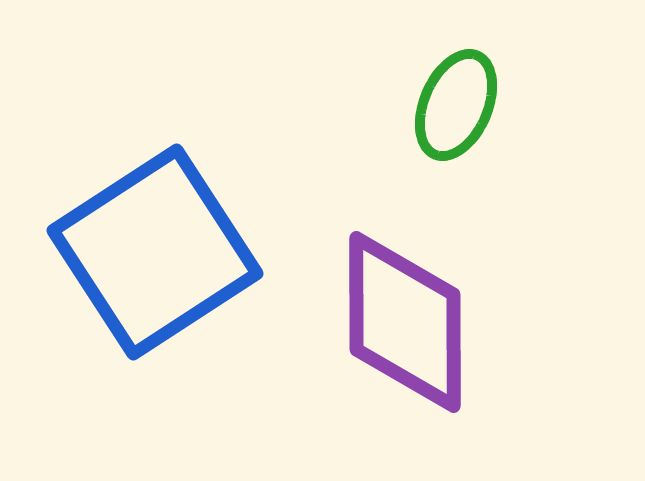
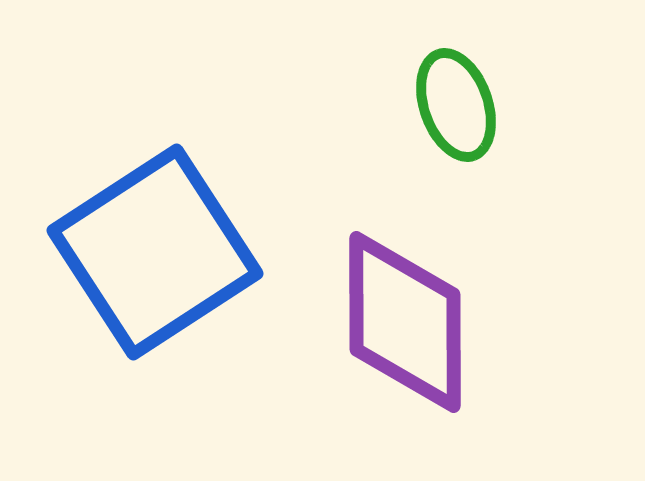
green ellipse: rotated 42 degrees counterclockwise
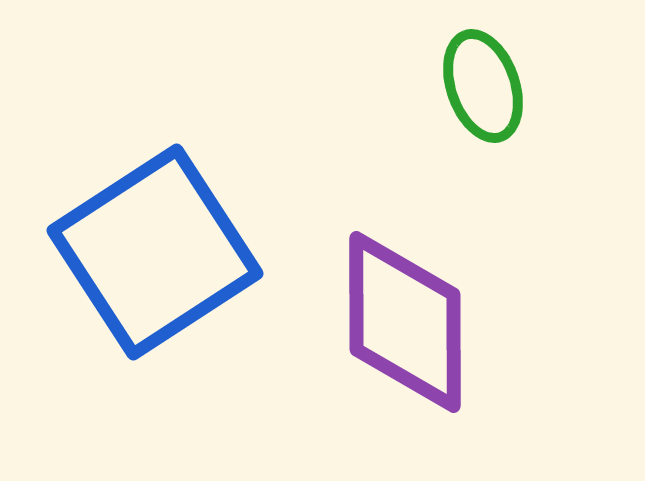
green ellipse: moved 27 px right, 19 px up
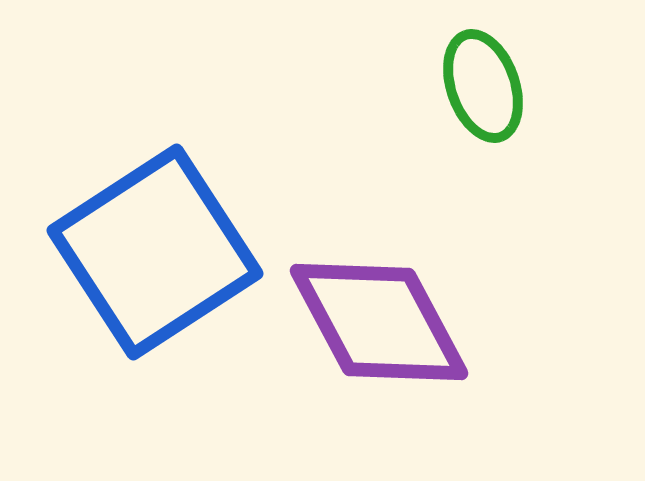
purple diamond: moved 26 px left; rotated 28 degrees counterclockwise
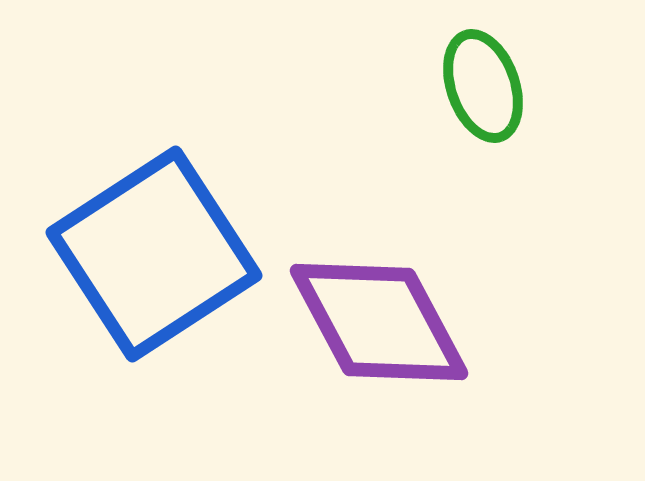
blue square: moved 1 px left, 2 px down
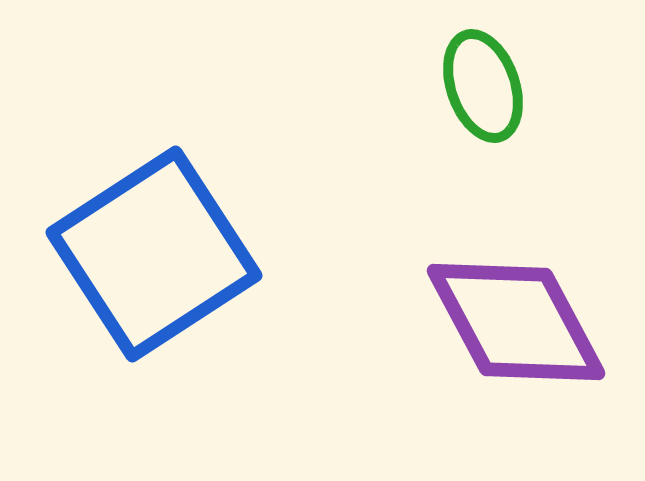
purple diamond: moved 137 px right
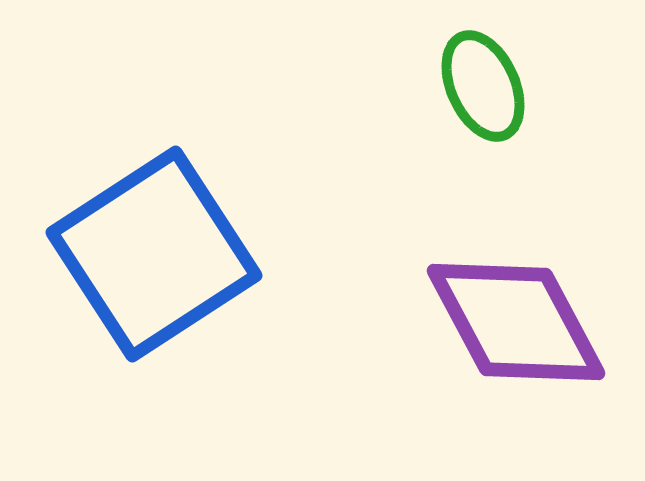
green ellipse: rotated 5 degrees counterclockwise
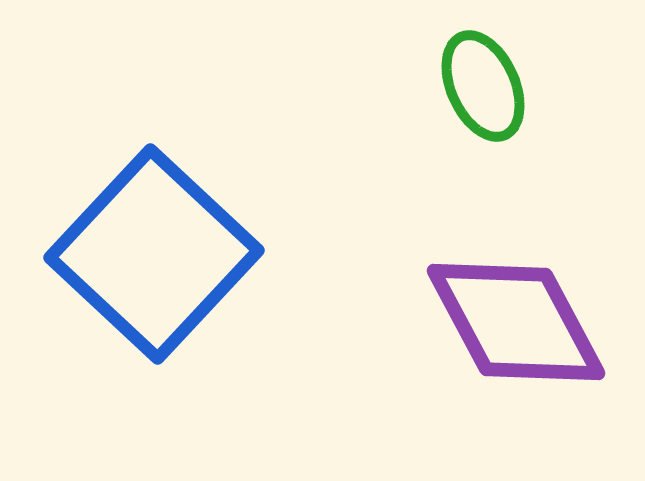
blue square: rotated 14 degrees counterclockwise
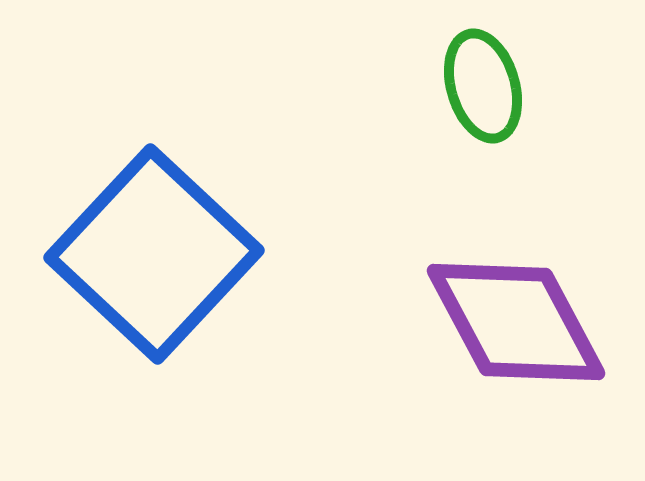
green ellipse: rotated 8 degrees clockwise
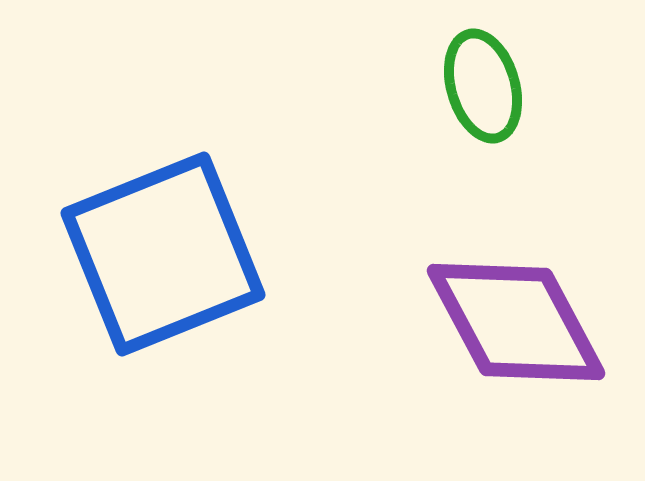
blue square: moved 9 px right; rotated 25 degrees clockwise
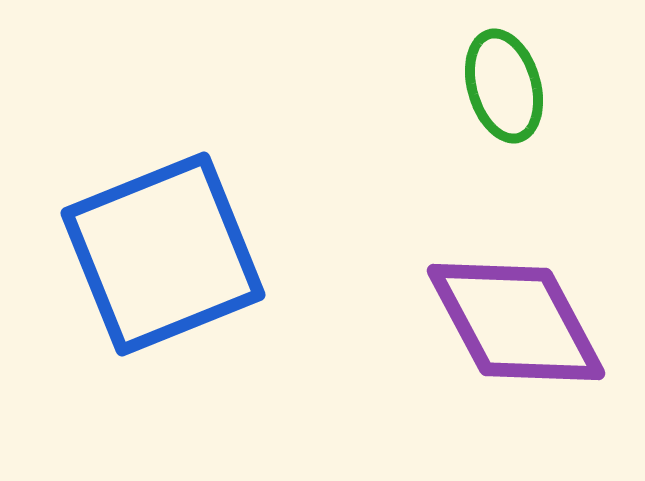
green ellipse: moved 21 px right
